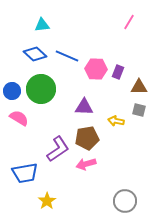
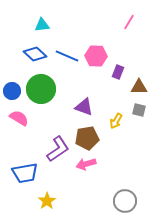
pink hexagon: moved 13 px up
purple triangle: rotated 18 degrees clockwise
yellow arrow: rotated 70 degrees counterclockwise
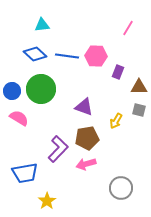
pink line: moved 1 px left, 6 px down
blue line: rotated 15 degrees counterclockwise
purple L-shape: rotated 12 degrees counterclockwise
gray circle: moved 4 px left, 13 px up
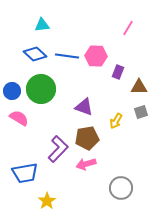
gray square: moved 2 px right, 2 px down; rotated 32 degrees counterclockwise
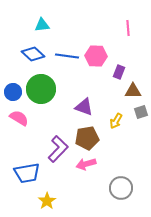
pink line: rotated 35 degrees counterclockwise
blue diamond: moved 2 px left
purple rectangle: moved 1 px right
brown triangle: moved 6 px left, 4 px down
blue circle: moved 1 px right, 1 px down
blue trapezoid: moved 2 px right
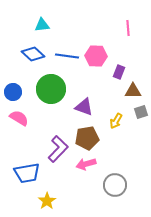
green circle: moved 10 px right
gray circle: moved 6 px left, 3 px up
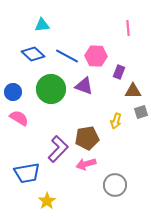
blue line: rotated 20 degrees clockwise
purple triangle: moved 21 px up
yellow arrow: rotated 14 degrees counterclockwise
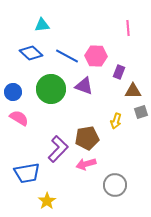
blue diamond: moved 2 px left, 1 px up
